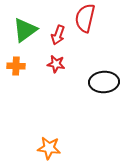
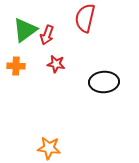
red arrow: moved 11 px left
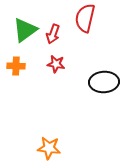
red arrow: moved 6 px right, 1 px up
